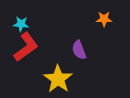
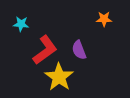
red L-shape: moved 19 px right, 3 px down
yellow star: moved 1 px right, 2 px up
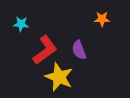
orange star: moved 2 px left
yellow star: rotated 12 degrees counterclockwise
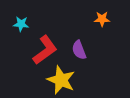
yellow star: moved 2 px right, 3 px down
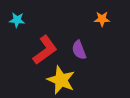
cyan star: moved 4 px left, 4 px up
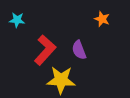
orange star: rotated 21 degrees clockwise
red L-shape: rotated 12 degrees counterclockwise
yellow star: rotated 20 degrees counterclockwise
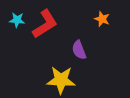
red L-shape: moved 26 px up; rotated 16 degrees clockwise
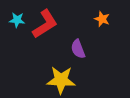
purple semicircle: moved 1 px left, 1 px up
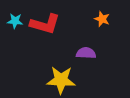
cyan star: moved 2 px left, 1 px down
red L-shape: rotated 48 degrees clockwise
purple semicircle: moved 8 px right, 4 px down; rotated 114 degrees clockwise
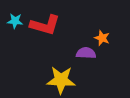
orange star: moved 19 px down
red L-shape: moved 1 px down
